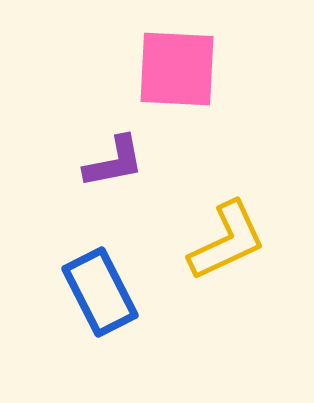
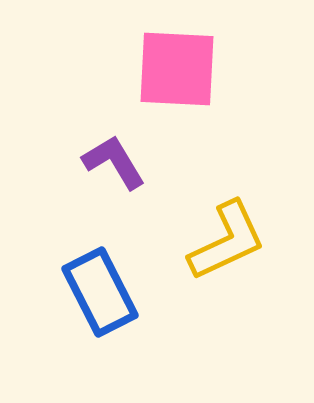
purple L-shape: rotated 110 degrees counterclockwise
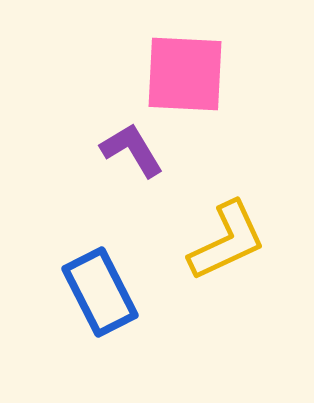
pink square: moved 8 px right, 5 px down
purple L-shape: moved 18 px right, 12 px up
